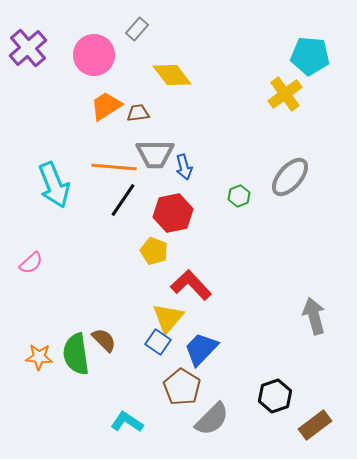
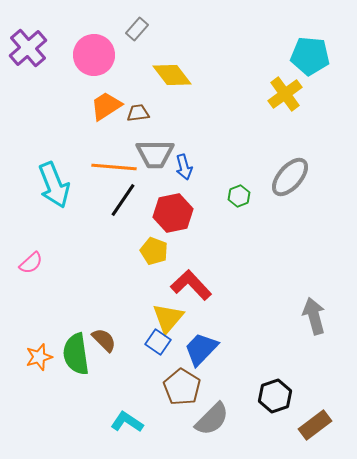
orange star: rotated 20 degrees counterclockwise
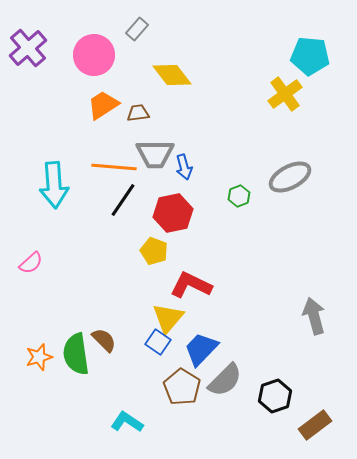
orange trapezoid: moved 3 px left, 1 px up
gray ellipse: rotated 21 degrees clockwise
cyan arrow: rotated 18 degrees clockwise
red L-shape: rotated 21 degrees counterclockwise
gray semicircle: moved 13 px right, 39 px up
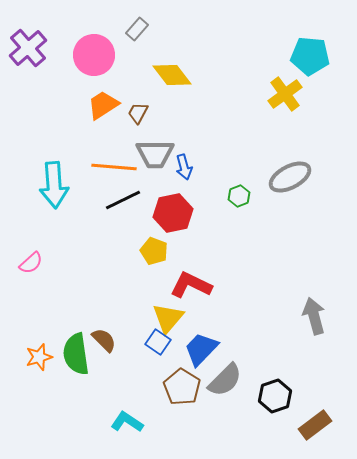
brown trapezoid: rotated 55 degrees counterclockwise
black line: rotated 30 degrees clockwise
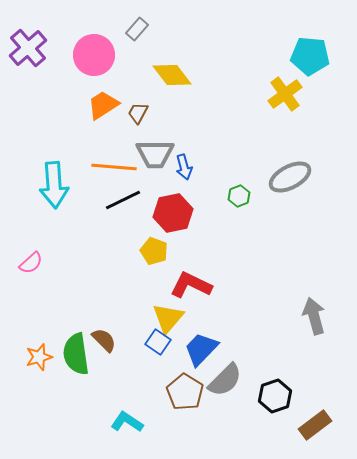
brown pentagon: moved 3 px right, 5 px down
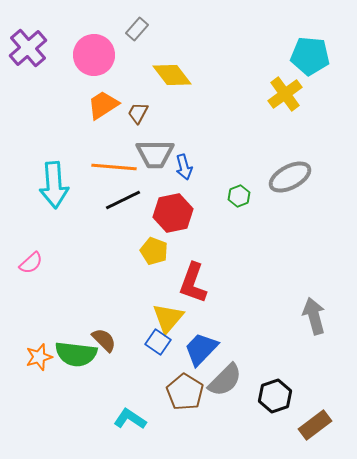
red L-shape: moved 2 px right, 2 px up; rotated 96 degrees counterclockwise
green semicircle: rotated 75 degrees counterclockwise
cyan L-shape: moved 3 px right, 3 px up
